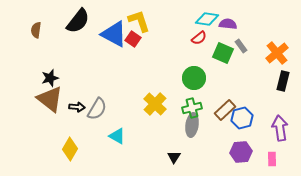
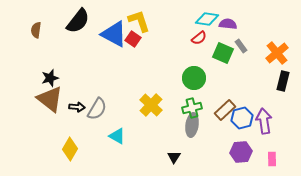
yellow cross: moved 4 px left, 1 px down
purple arrow: moved 16 px left, 7 px up
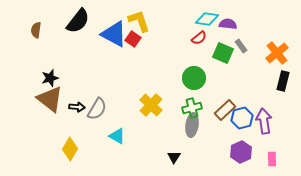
purple hexagon: rotated 20 degrees counterclockwise
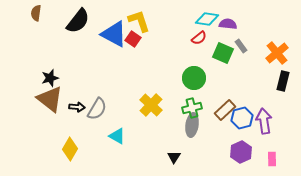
brown semicircle: moved 17 px up
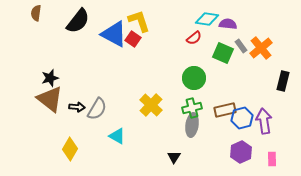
red semicircle: moved 5 px left
orange cross: moved 16 px left, 5 px up
brown rectangle: rotated 30 degrees clockwise
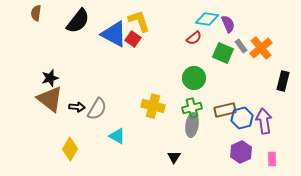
purple semicircle: rotated 60 degrees clockwise
yellow cross: moved 2 px right, 1 px down; rotated 30 degrees counterclockwise
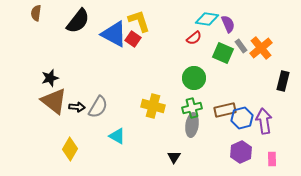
brown triangle: moved 4 px right, 2 px down
gray semicircle: moved 1 px right, 2 px up
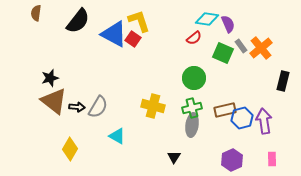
purple hexagon: moved 9 px left, 8 px down
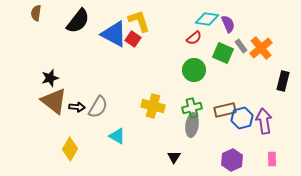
green circle: moved 8 px up
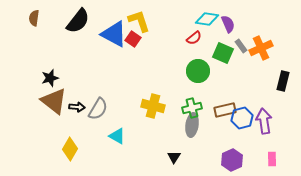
brown semicircle: moved 2 px left, 5 px down
orange cross: rotated 15 degrees clockwise
green circle: moved 4 px right, 1 px down
gray semicircle: moved 2 px down
